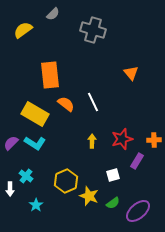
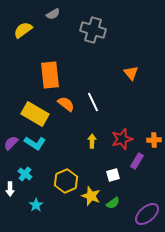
gray semicircle: rotated 16 degrees clockwise
cyan cross: moved 1 px left, 2 px up
yellow star: moved 2 px right
purple ellipse: moved 9 px right, 3 px down
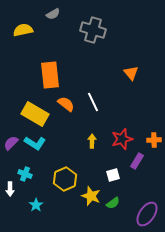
yellow semicircle: rotated 24 degrees clockwise
cyan cross: rotated 16 degrees counterclockwise
yellow hexagon: moved 1 px left, 2 px up
purple ellipse: rotated 15 degrees counterclockwise
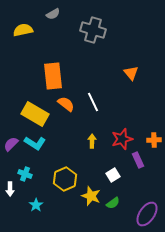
orange rectangle: moved 3 px right, 1 px down
purple semicircle: moved 1 px down
purple rectangle: moved 1 px right, 1 px up; rotated 56 degrees counterclockwise
white square: rotated 16 degrees counterclockwise
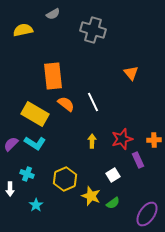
cyan cross: moved 2 px right
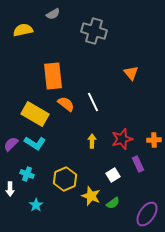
gray cross: moved 1 px right, 1 px down
purple rectangle: moved 4 px down
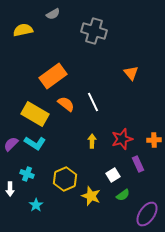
orange rectangle: rotated 60 degrees clockwise
green semicircle: moved 10 px right, 8 px up
